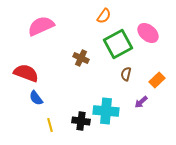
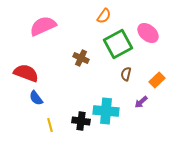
pink semicircle: moved 2 px right
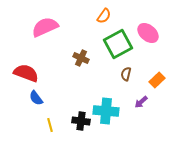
pink semicircle: moved 2 px right, 1 px down
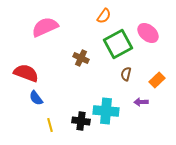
purple arrow: rotated 40 degrees clockwise
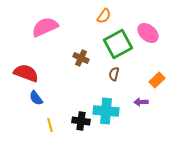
brown semicircle: moved 12 px left
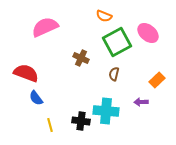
orange semicircle: rotated 77 degrees clockwise
green square: moved 1 px left, 2 px up
